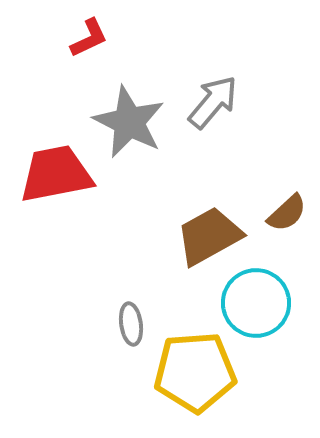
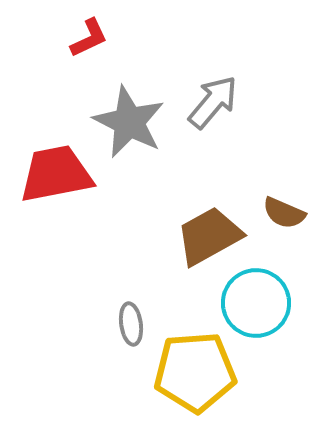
brown semicircle: moved 3 px left; rotated 66 degrees clockwise
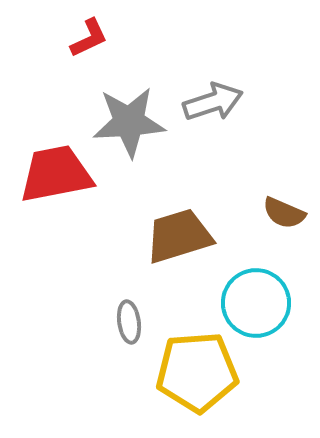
gray arrow: rotated 32 degrees clockwise
gray star: rotated 30 degrees counterclockwise
brown trapezoid: moved 30 px left; rotated 12 degrees clockwise
gray ellipse: moved 2 px left, 2 px up
yellow pentagon: moved 2 px right
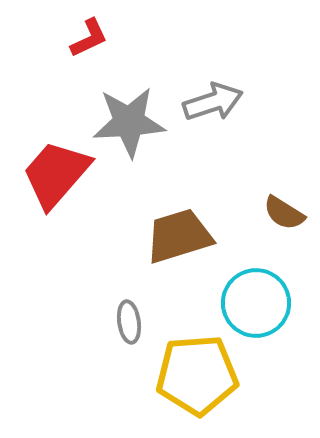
red trapezoid: rotated 38 degrees counterclockwise
brown semicircle: rotated 9 degrees clockwise
yellow pentagon: moved 3 px down
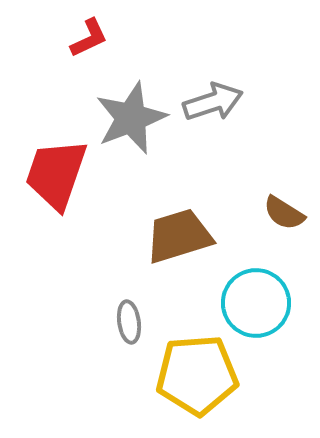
gray star: moved 2 px right, 4 px up; rotated 18 degrees counterclockwise
red trapezoid: rotated 22 degrees counterclockwise
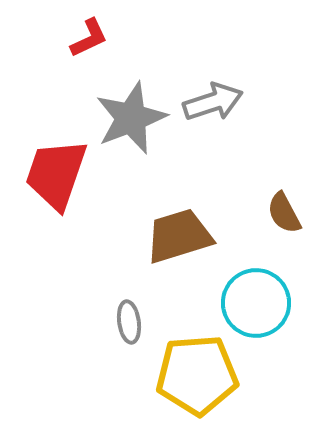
brown semicircle: rotated 30 degrees clockwise
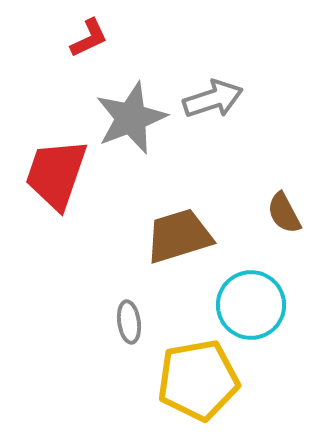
gray arrow: moved 3 px up
cyan circle: moved 5 px left, 2 px down
yellow pentagon: moved 1 px right, 5 px down; rotated 6 degrees counterclockwise
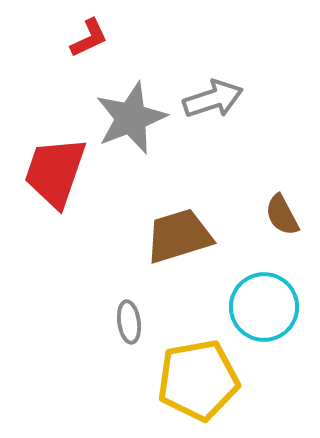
red trapezoid: moved 1 px left, 2 px up
brown semicircle: moved 2 px left, 2 px down
cyan circle: moved 13 px right, 2 px down
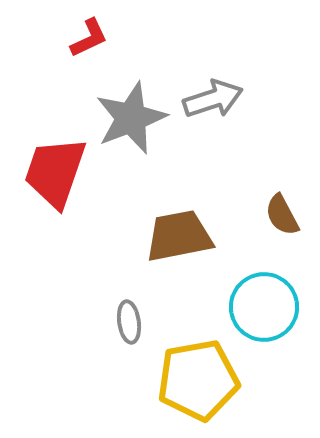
brown trapezoid: rotated 6 degrees clockwise
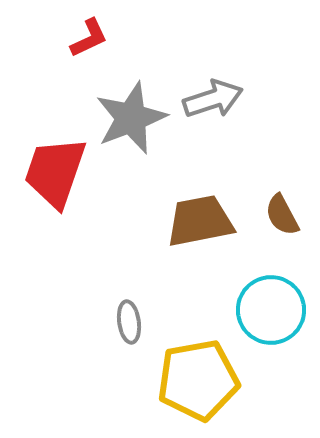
brown trapezoid: moved 21 px right, 15 px up
cyan circle: moved 7 px right, 3 px down
